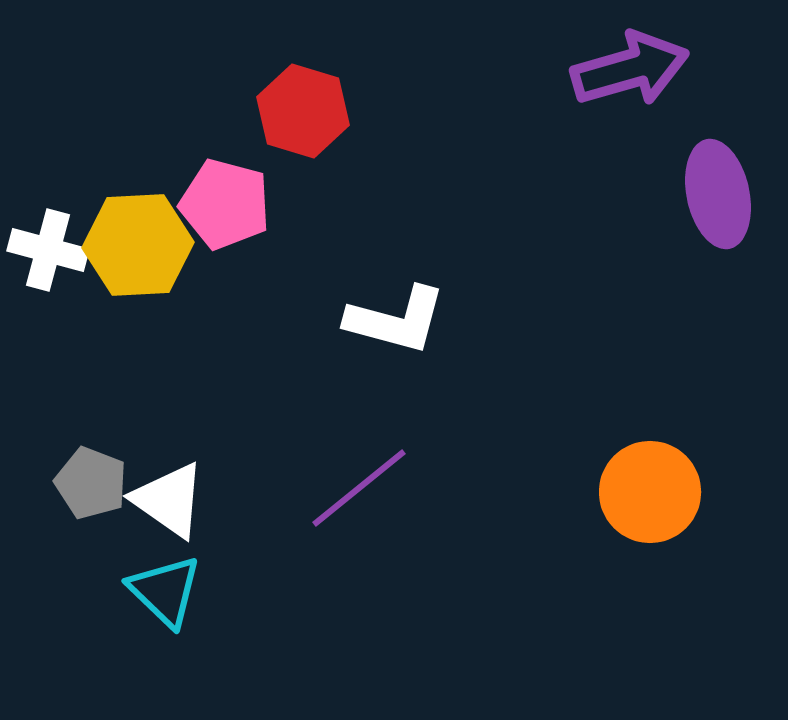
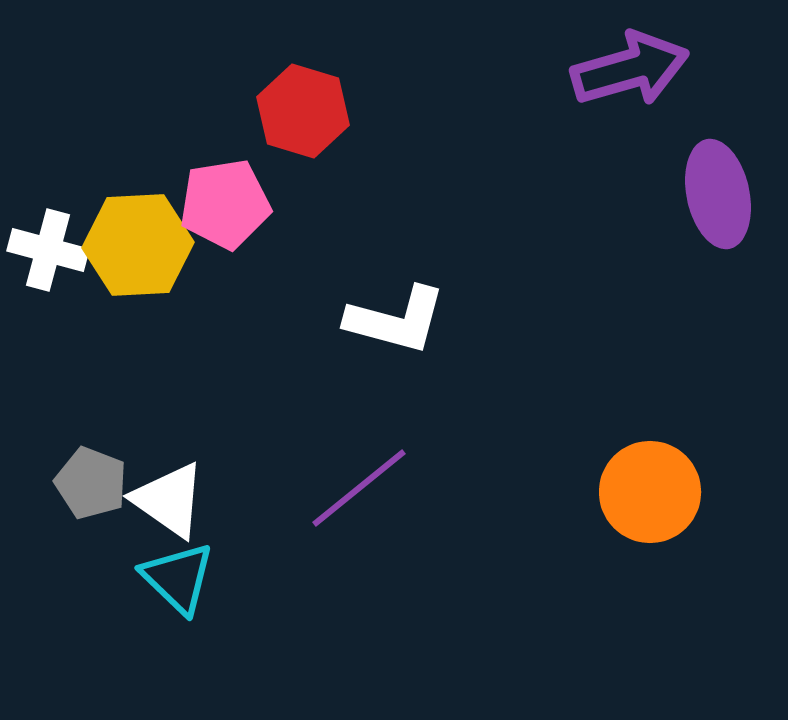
pink pentagon: rotated 24 degrees counterclockwise
cyan triangle: moved 13 px right, 13 px up
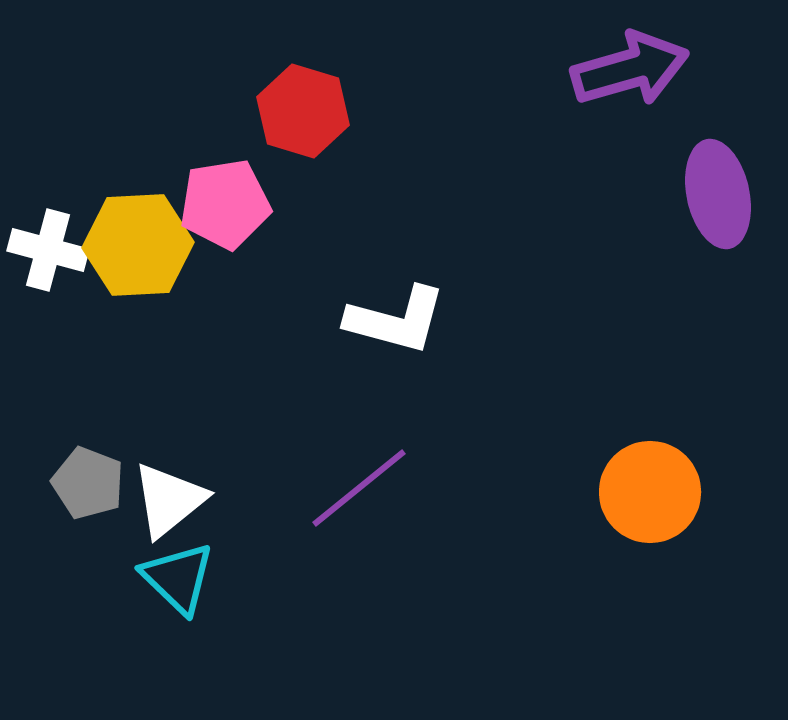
gray pentagon: moved 3 px left
white triangle: rotated 46 degrees clockwise
